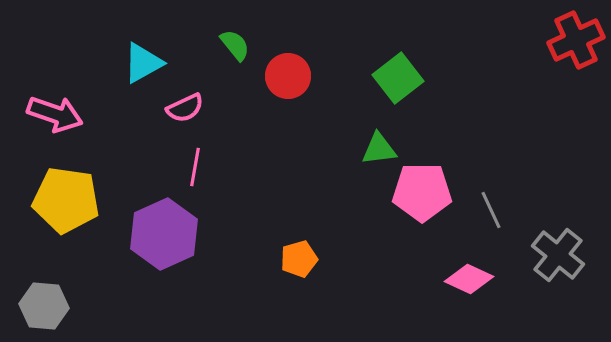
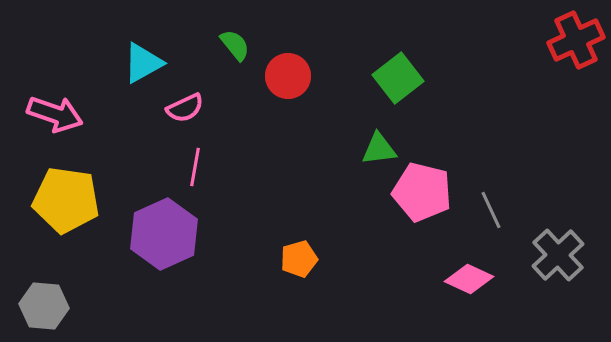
pink pentagon: rotated 14 degrees clockwise
gray cross: rotated 8 degrees clockwise
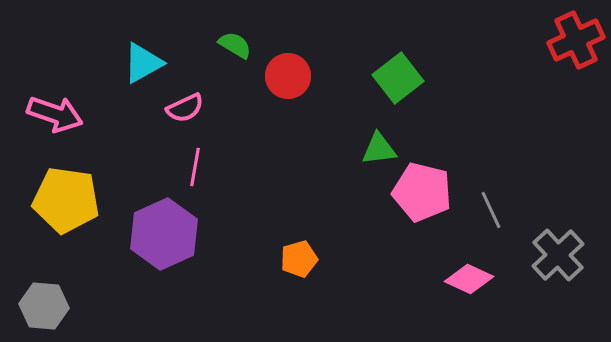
green semicircle: rotated 20 degrees counterclockwise
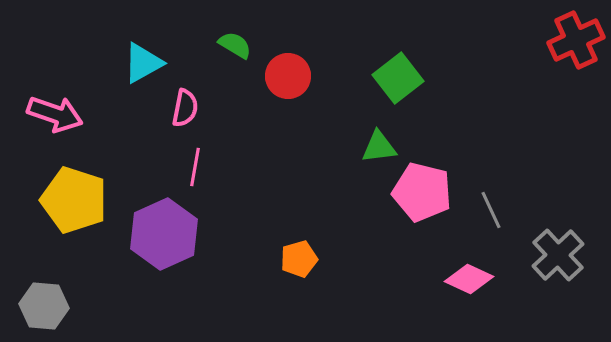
pink semicircle: rotated 54 degrees counterclockwise
green triangle: moved 2 px up
yellow pentagon: moved 8 px right; rotated 10 degrees clockwise
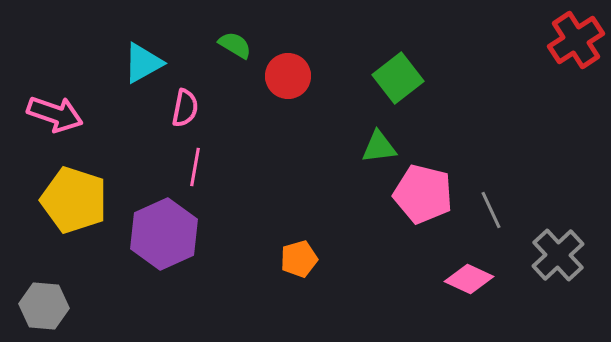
red cross: rotated 8 degrees counterclockwise
pink pentagon: moved 1 px right, 2 px down
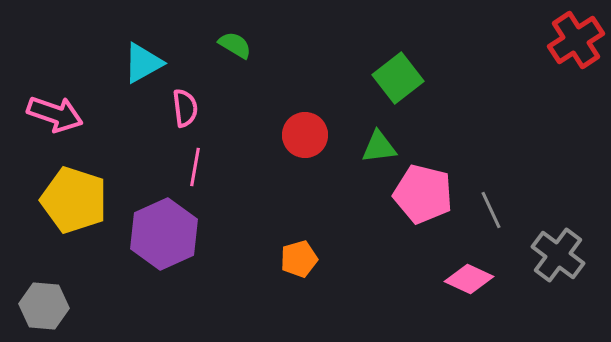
red circle: moved 17 px right, 59 px down
pink semicircle: rotated 18 degrees counterclockwise
gray cross: rotated 10 degrees counterclockwise
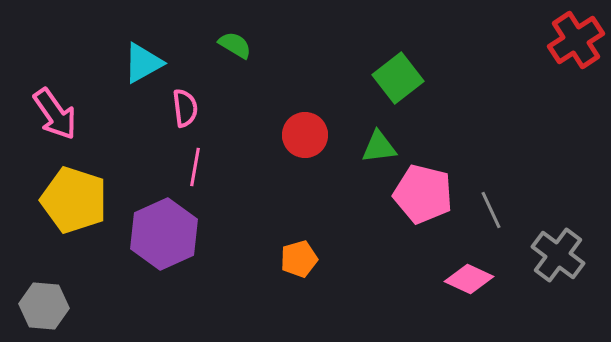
pink arrow: rotated 36 degrees clockwise
